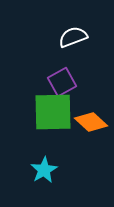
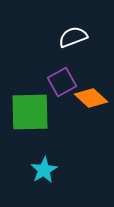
green square: moved 23 px left
orange diamond: moved 24 px up
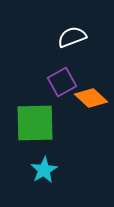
white semicircle: moved 1 px left
green square: moved 5 px right, 11 px down
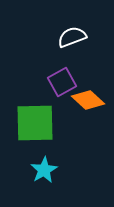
orange diamond: moved 3 px left, 2 px down
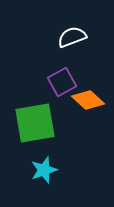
green square: rotated 9 degrees counterclockwise
cyan star: rotated 12 degrees clockwise
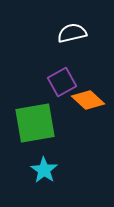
white semicircle: moved 4 px up; rotated 8 degrees clockwise
cyan star: rotated 20 degrees counterclockwise
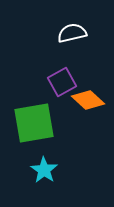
green square: moved 1 px left
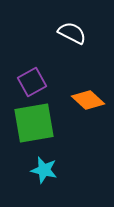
white semicircle: rotated 40 degrees clockwise
purple square: moved 30 px left
cyan star: rotated 20 degrees counterclockwise
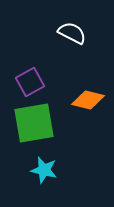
purple square: moved 2 px left
orange diamond: rotated 28 degrees counterclockwise
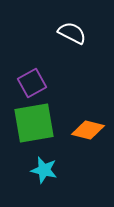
purple square: moved 2 px right, 1 px down
orange diamond: moved 30 px down
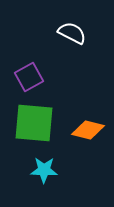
purple square: moved 3 px left, 6 px up
green square: rotated 15 degrees clockwise
cyan star: rotated 12 degrees counterclockwise
